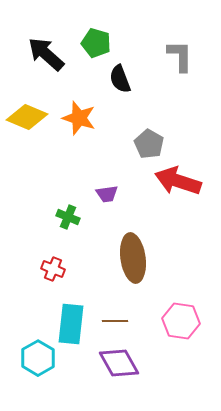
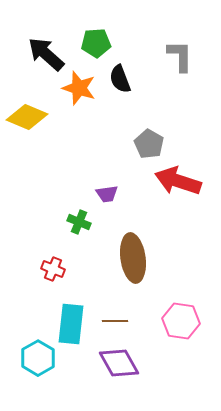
green pentagon: rotated 20 degrees counterclockwise
orange star: moved 30 px up
green cross: moved 11 px right, 5 px down
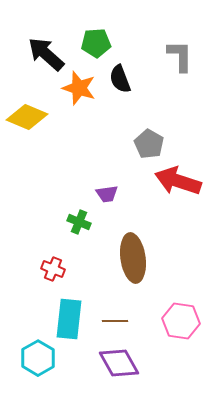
cyan rectangle: moved 2 px left, 5 px up
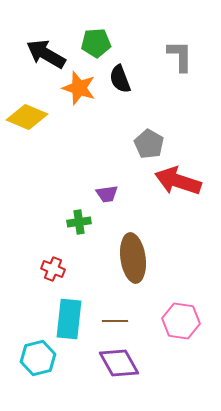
black arrow: rotated 12 degrees counterclockwise
green cross: rotated 30 degrees counterclockwise
cyan hexagon: rotated 16 degrees clockwise
